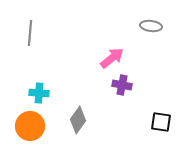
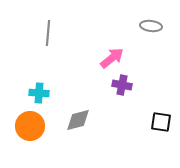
gray line: moved 18 px right
gray diamond: rotated 40 degrees clockwise
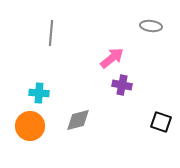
gray line: moved 3 px right
black square: rotated 10 degrees clockwise
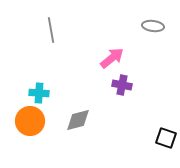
gray ellipse: moved 2 px right
gray line: moved 3 px up; rotated 15 degrees counterclockwise
black square: moved 5 px right, 16 px down
orange circle: moved 5 px up
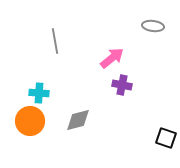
gray line: moved 4 px right, 11 px down
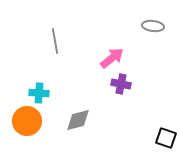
purple cross: moved 1 px left, 1 px up
orange circle: moved 3 px left
